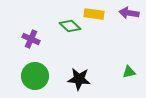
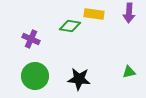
purple arrow: rotated 96 degrees counterclockwise
green diamond: rotated 35 degrees counterclockwise
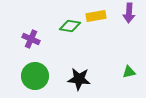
yellow rectangle: moved 2 px right, 2 px down; rotated 18 degrees counterclockwise
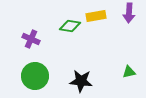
black star: moved 2 px right, 2 px down
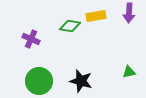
green circle: moved 4 px right, 5 px down
black star: rotated 10 degrees clockwise
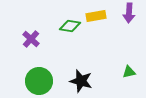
purple cross: rotated 18 degrees clockwise
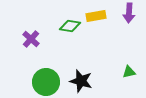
green circle: moved 7 px right, 1 px down
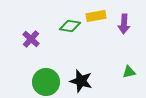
purple arrow: moved 5 px left, 11 px down
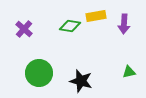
purple cross: moved 7 px left, 10 px up
green circle: moved 7 px left, 9 px up
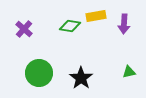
black star: moved 3 px up; rotated 20 degrees clockwise
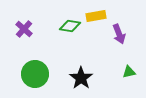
purple arrow: moved 5 px left, 10 px down; rotated 24 degrees counterclockwise
green circle: moved 4 px left, 1 px down
